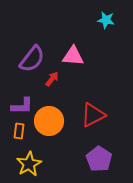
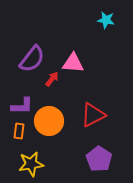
pink triangle: moved 7 px down
yellow star: moved 2 px right; rotated 20 degrees clockwise
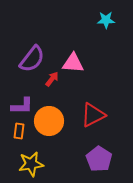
cyan star: rotated 12 degrees counterclockwise
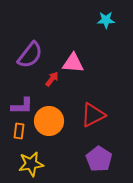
purple semicircle: moved 2 px left, 4 px up
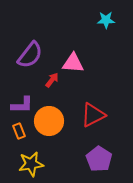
red arrow: moved 1 px down
purple L-shape: moved 1 px up
orange rectangle: rotated 28 degrees counterclockwise
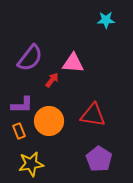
purple semicircle: moved 3 px down
red triangle: rotated 36 degrees clockwise
